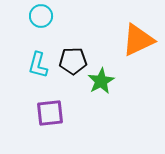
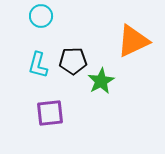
orange triangle: moved 5 px left, 1 px down
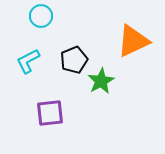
black pentagon: moved 1 px right, 1 px up; rotated 20 degrees counterclockwise
cyan L-shape: moved 10 px left, 4 px up; rotated 48 degrees clockwise
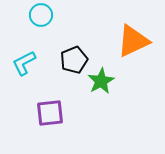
cyan circle: moved 1 px up
cyan L-shape: moved 4 px left, 2 px down
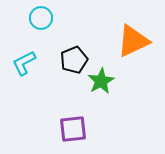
cyan circle: moved 3 px down
purple square: moved 23 px right, 16 px down
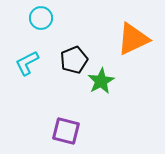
orange triangle: moved 2 px up
cyan L-shape: moved 3 px right
purple square: moved 7 px left, 2 px down; rotated 20 degrees clockwise
